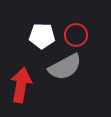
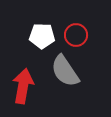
gray semicircle: moved 4 px down; rotated 84 degrees clockwise
red arrow: moved 2 px right, 1 px down
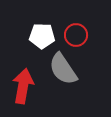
gray semicircle: moved 2 px left, 2 px up
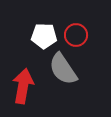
white pentagon: moved 2 px right
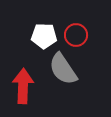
red arrow: rotated 8 degrees counterclockwise
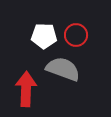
gray semicircle: rotated 144 degrees clockwise
red arrow: moved 3 px right, 3 px down
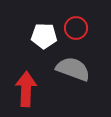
red circle: moved 7 px up
gray semicircle: moved 10 px right
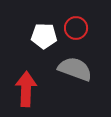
gray semicircle: moved 2 px right
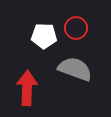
red arrow: moved 1 px right, 1 px up
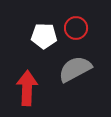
gray semicircle: rotated 48 degrees counterclockwise
